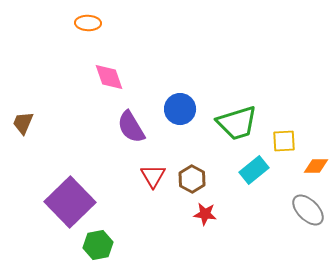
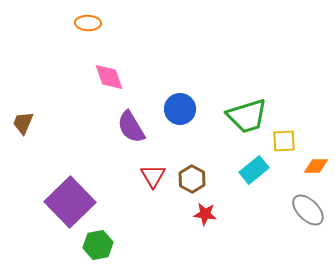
green trapezoid: moved 10 px right, 7 px up
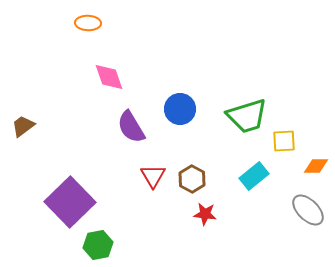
brown trapezoid: moved 3 px down; rotated 30 degrees clockwise
cyan rectangle: moved 6 px down
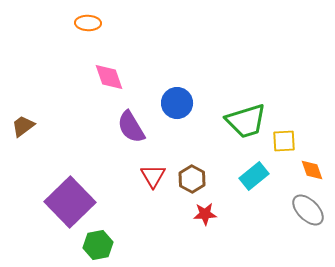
blue circle: moved 3 px left, 6 px up
green trapezoid: moved 1 px left, 5 px down
orange diamond: moved 4 px left, 4 px down; rotated 70 degrees clockwise
red star: rotated 10 degrees counterclockwise
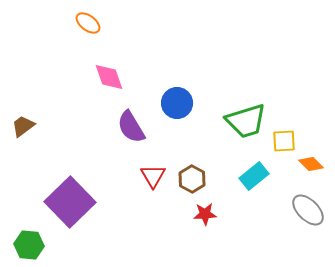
orange ellipse: rotated 35 degrees clockwise
orange diamond: moved 1 px left, 6 px up; rotated 25 degrees counterclockwise
green hexagon: moved 69 px left; rotated 16 degrees clockwise
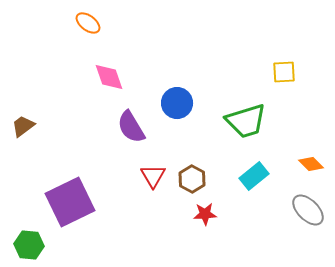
yellow square: moved 69 px up
purple square: rotated 18 degrees clockwise
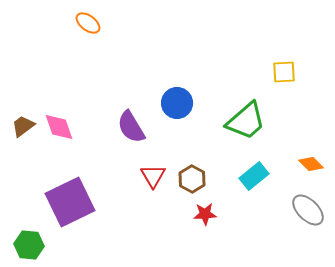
pink diamond: moved 50 px left, 50 px down
green trapezoid: rotated 24 degrees counterclockwise
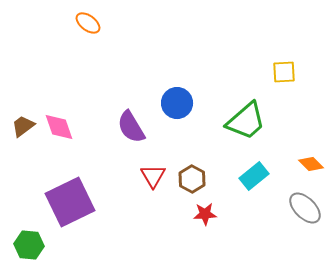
gray ellipse: moved 3 px left, 2 px up
